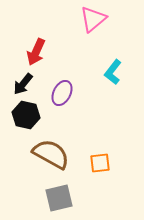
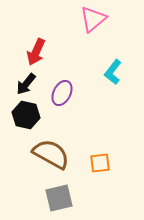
black arrow: moved 3 px right
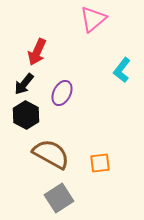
red arrow: moved 1 px right
cyan L-shape: moved 9 px right, 2 px up
black arrow: moved 2 px left
black hexagon: rotated 16 degrees clockwise
gray square: rotated 20 degrees counterclockwise
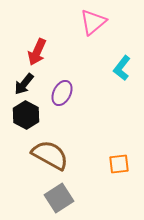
pink triangle: moved 3 px down
cyan L-shape: moved 2 px up
brown semicircle: moved 1 px left, 1 px down
orange square: moved 19 px right, 1 px down
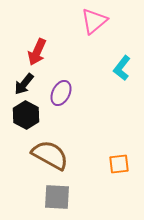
pink triangle: moved 1 px right, 1 px up
purple ellipse: moved 1 px left
gray square: moved 2 px left, 1 px up; rotated 36 degrees clockwise
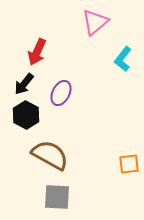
pink triangle: moved 1 px right, 1 px down
cyan L-shape: moved 1 px right, 9 px up
orange square: moved 10 px right
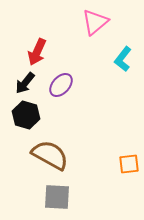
black arrow: moved 1 px right, 1 px up
purple ellipse: moved 8 px up; rotated 15 degrees clockwise
black hexagon: rotated 12 degrees counterclockwise
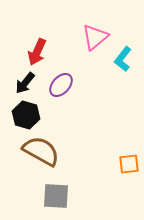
pink triangle: moved 15 px down
brown semicircle: moved 9 px left, 4 px up
gray square: moved 1 px left, 1 px up
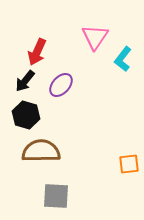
pink triangle: rotated 16 degrees counterclockwise
black arrow: moved 2 px up
brown semicircle: rotated 30 degrees counterclockwise
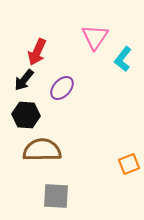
black arrow: moved 1 px left, 1 px up
purple ellipse: moved 1 px right, 3 px down
black hexagon: rotated 12 degrees counterclockwise
brown semicircle: moved 1 px right, 1 px up
orange square: rotated 15 degrees counterclockwise
